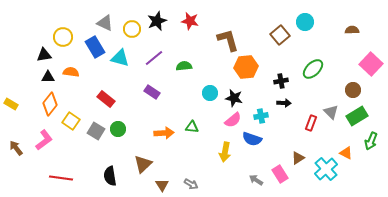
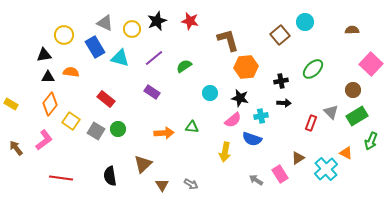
yellow circle at (63, 37): moved 1 px right, 2 px up
green semicircle at (184, 66): rotated 28 degrees counterclockwise
black star at (234, 98): moved 6 px right
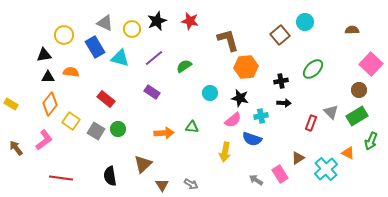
brown circle at (353, 90): moved 6 px right
orange triangle at (346, 153): moved 2 px right
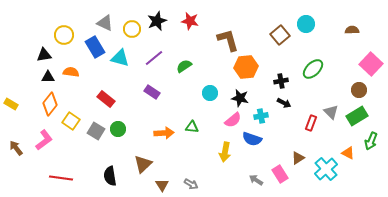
cyan circle at (305, 22): moved 1 px right, 2 px down
black arrow at (284, 103): rotated 24 degrees clockwise
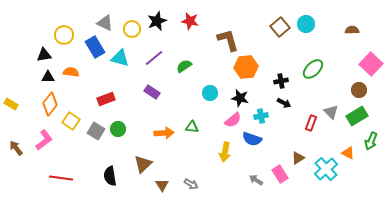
brown square at (280, 35): moved 8 px up
red rectangle at (106, 99): rotated 60 degrees counterclockwise
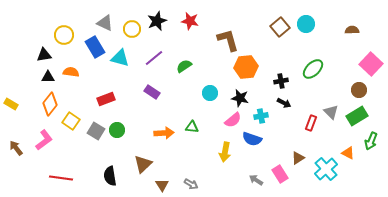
green circle at (118, 129): moved 1 px left, 1 px down
